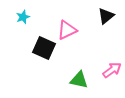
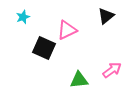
green triangle: rotated 18 degrees counterclockwise
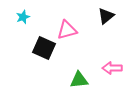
pink triangle: rotated 10 degrees clockwise
pink arrow: moved 2 px up; rotated 144 degrees counterclockwise
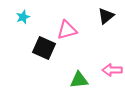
pink arrow: moved 2 px down
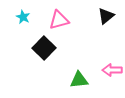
cyan star: rotated 24 degrees counterclockwise
pink triangle: moved 8 px left, 10 px up
black square: rotated 20 degrees clockwise
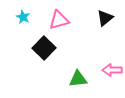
black triangle: moved 1 px left, 2 px down
green triangle: moved 1 px left, 1 px up
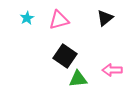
cyan star: moved 4 px right, 1 px down; rotated 16 degrees clockwise
black square: moved 21 px right, 8 px down; rotated 10 degrees counterclockwise
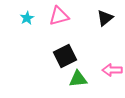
pink triangle: moved 4 px up
black square: rotated 30 degrees clockwise
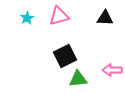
black triangle: rotated 42 degrees clockwise
